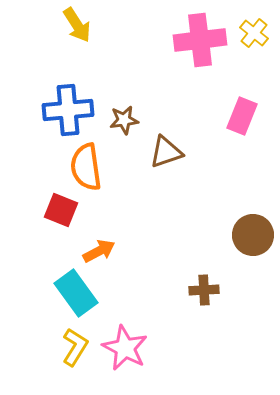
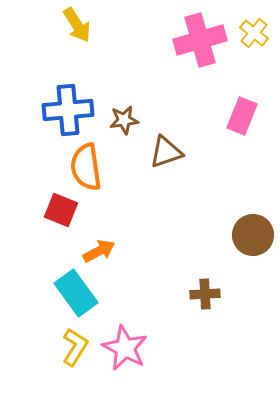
pink cross: rotated 9 degrees counterclockwise
brown cross: moved 1 px right, 4 px down
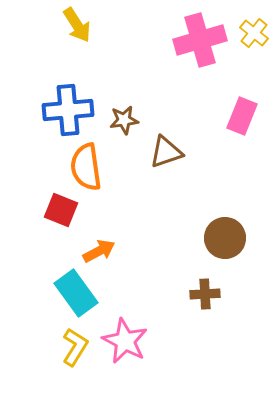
brown circle: moved 28 px left, 3 px down
pink star: moved 7 px up
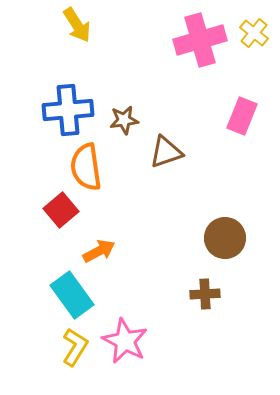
red square: rotated 28 degrees clockwise
cyan rectangle: moved 4 px left, 2 px down
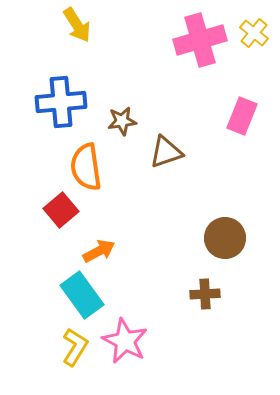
blue cross: moved 7 px left, 8 px up
brown star: moved 2 px left, 1 px down
cyan rectangle: moved 10 px right
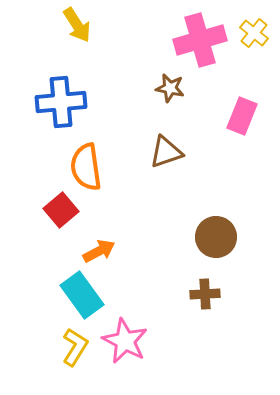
brown star: moved 48 px right, 33 px up; rotated 20 degrees clockwise
brown circle: moved 9 px left, 1 px up
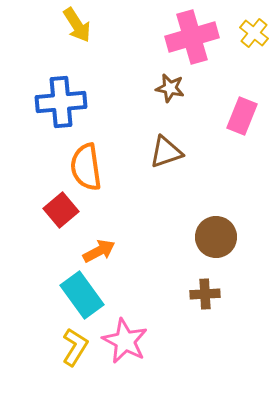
pink cross: moved 8 px left, 3 px up
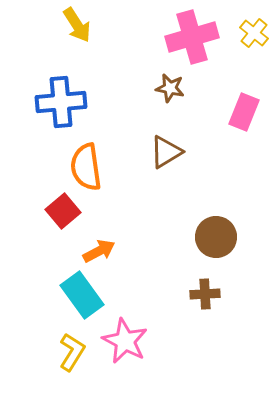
pink rectangle: moved 2 px right, 4 px up
brown triangle: rotated 12 degrees counterclockwise
red square: moved 2 px right, 1 px down
yellow L-shape: moved 3 px left, 5 px down
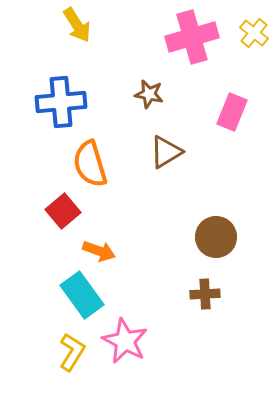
brown star: moved 21 px left, 6 px down
pink rectangle: moved 12 px left
orange semicircle: moved 4 px right, 3 px up; rotated 9 degrees counterclockwise
orange arrow: rotated 48 degrees clockwise
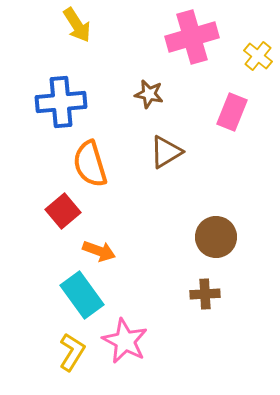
yellow cross: moved 4 px right, 23 px down
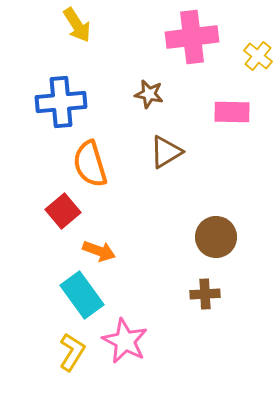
pink cross: rotated 9 degrees clockwise
pink rectangle: rotated 69 degrees clockwise
